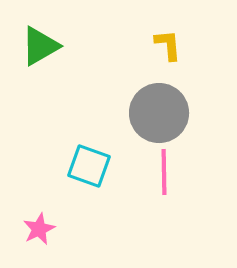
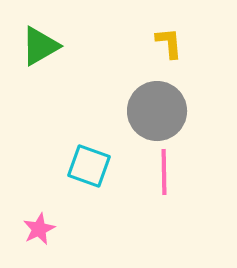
yellow L-shape: moved 1 px right, 2 px up
gray circle: moved 2 px left, 2 px up
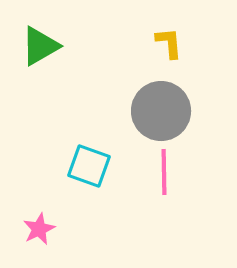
gray circle: moved 4 px right
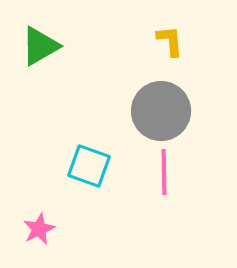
yellow L-shape: moved 1 px right, 2 px up
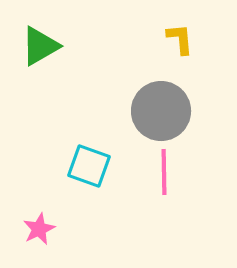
yellow L-shape: moved 10 px right, 2 px up
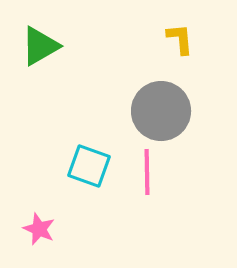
pink line: moved 17 px left
pink star: rotated 24 degrees counterclockwise
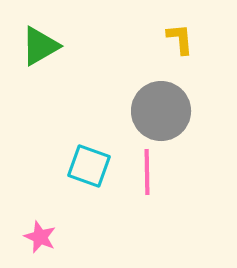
pink star: moved 1 px right, 8 px down
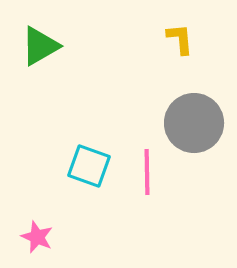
gray circle: moved 33 px right, 12 px down
pink star: moved 3 px left
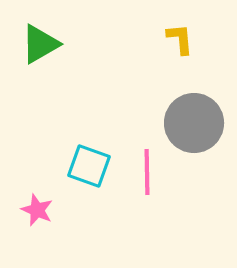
green triangle: moved 2 px up
pink star: moved 27 px up
